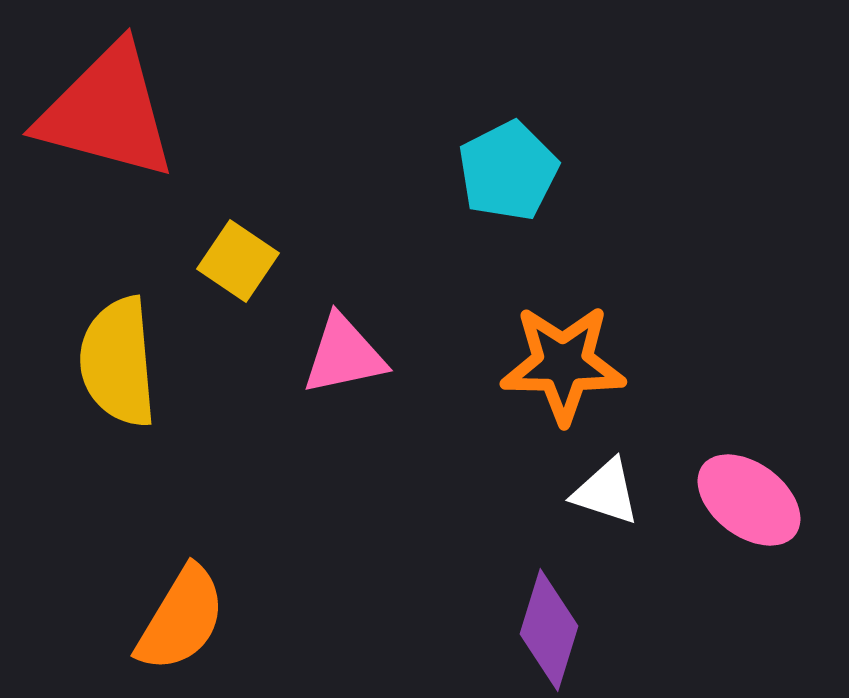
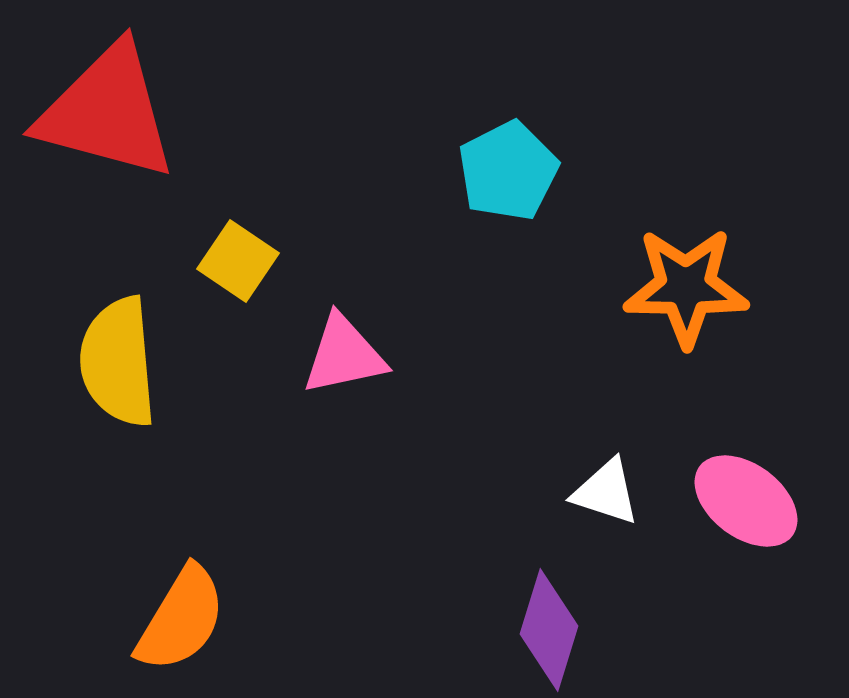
orange star: moved 123 px right, 77 px up
pink ellipse: moved 3 px left, 1 px down
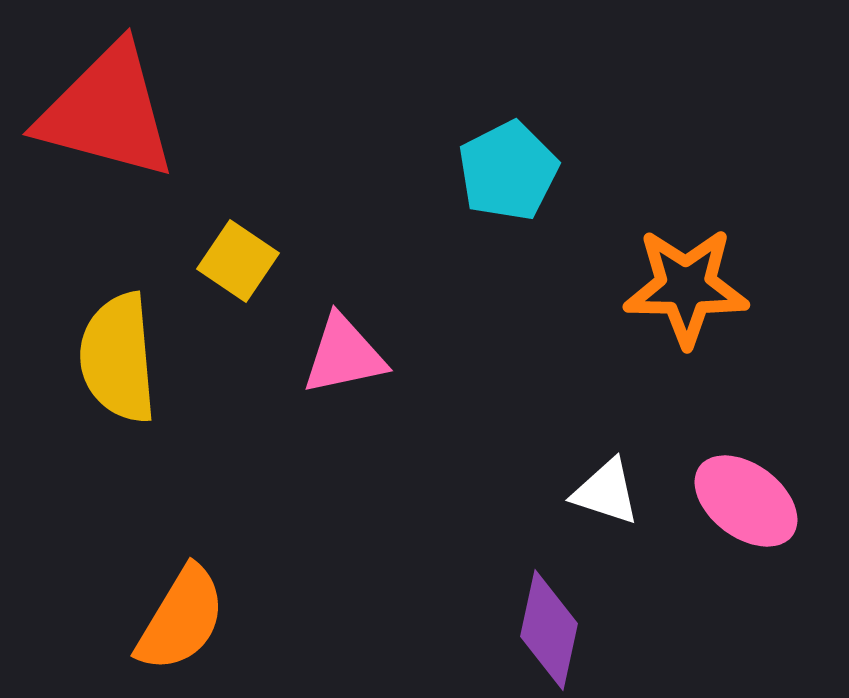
yellow semicircle: moved 4 px up
purple diamond: rotated 5 degrees counterclockwise
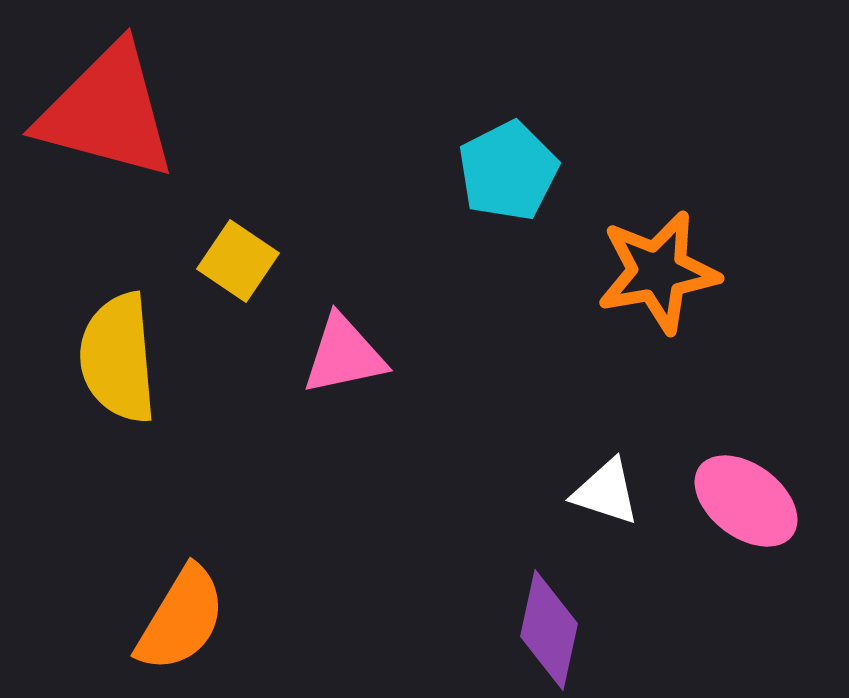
orange star: moved 28 px left, 15 px up; rotated 11 degrees counterclockwise
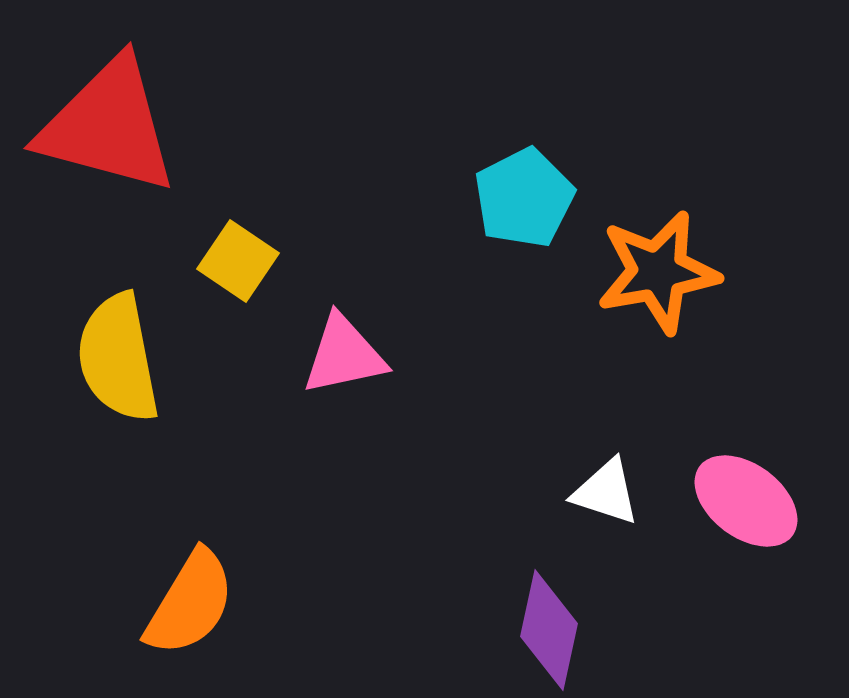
red triangle: moved 1 px right, 14 px down
cyan pentagon: moved 16 px right, 27 px down
yellow semicircle: rotated 6 degrees counterclockwise
orange semicircle: moved 9 px right, 16 px up
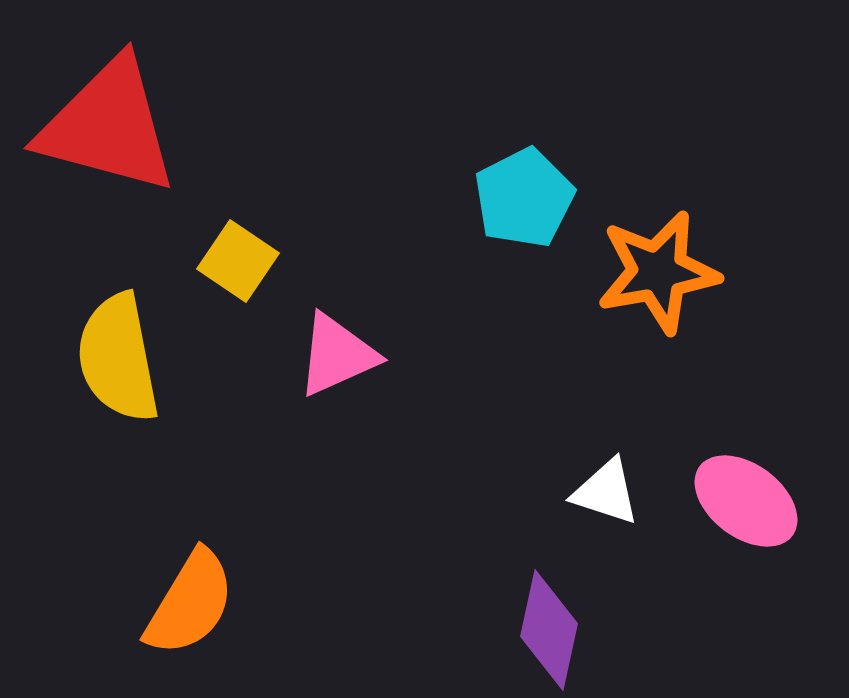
pink triangle: moved 7 px left; rotated 12 degrees counterclockwise
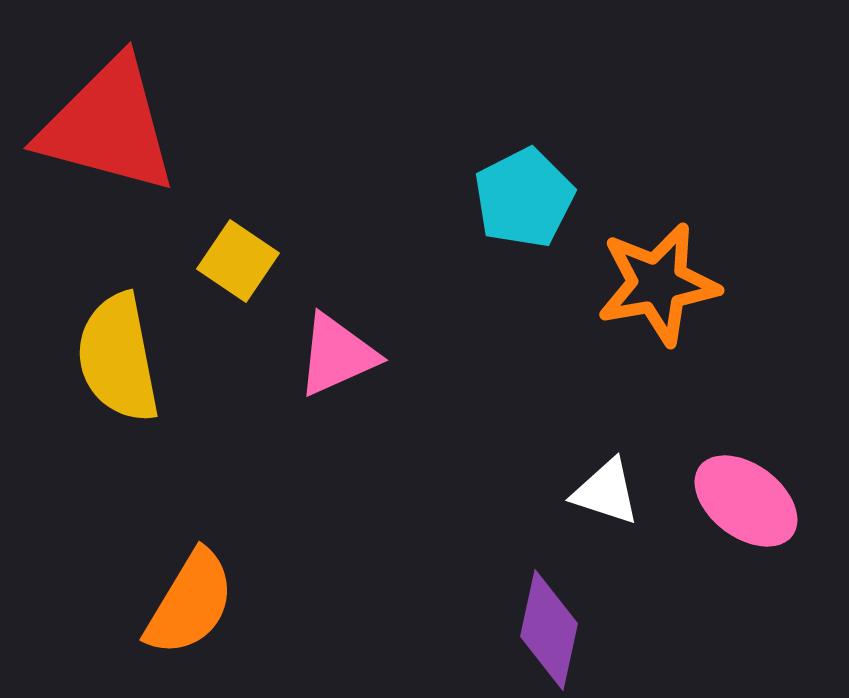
orange star: moved 12 px down
